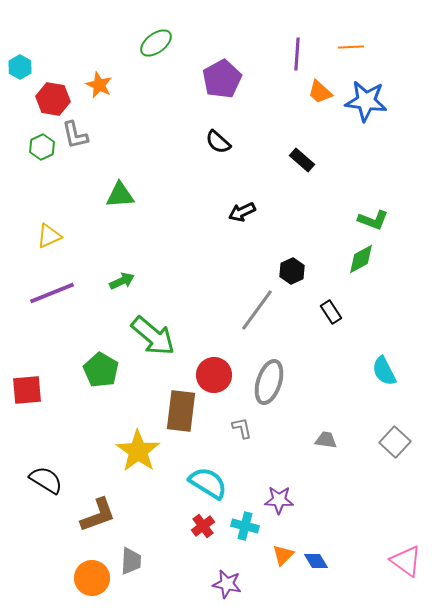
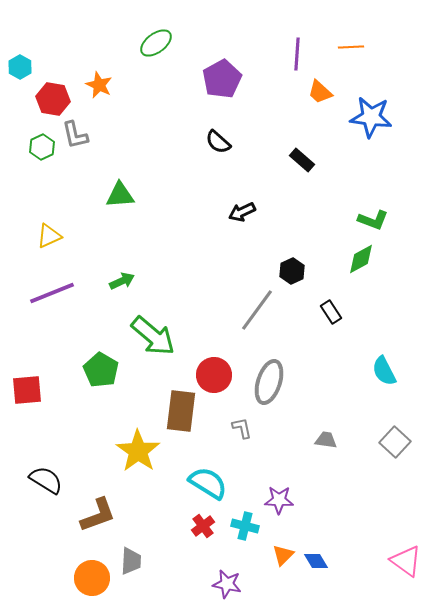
blue star at (366, 101): moved 5 px right, 16 px down
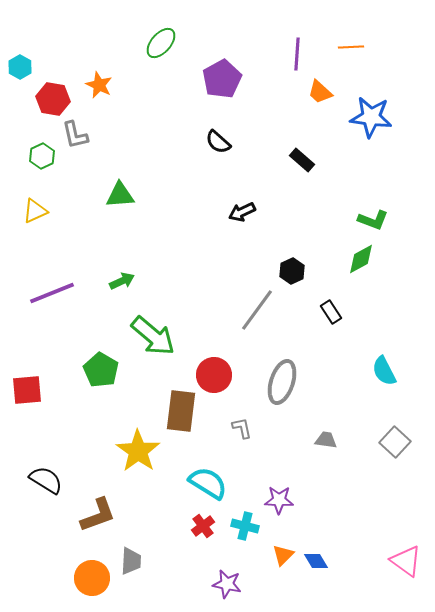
green ellipse at (156, 43): moved 5 px right; rotated 12 degrees counterclockwise
green hexagon at (42, 147): moved 9 px down
yellow triangle at (49, 236): moved 14 px left, 25 px up
gray ellipse at (269, 382): moved 13 px right
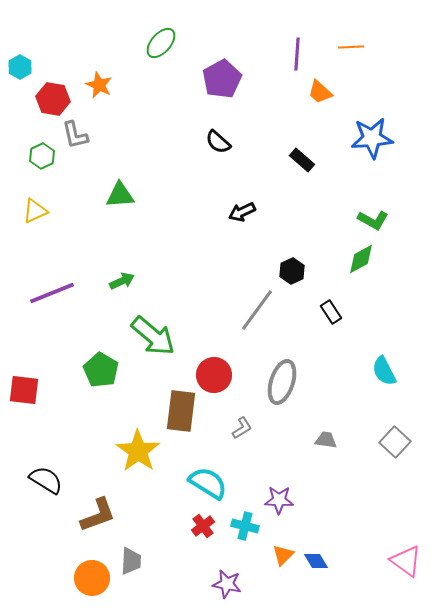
blue star at (371, 117): moved 1 px right, 21 px down; rotated 12 degrees counterclockwise
green L-shape at (373, 220): rotated 8 degrees clockwise
red square at (27, 390): moved 3 px left; rotated 12 degrees clockwise
gray L-shape at (242, 428): rotated 70 degrees clockwise
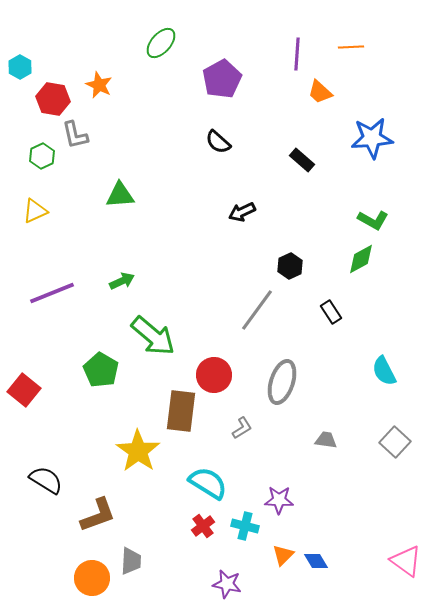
black hexagon at (292, 271): moved 2 px left, 5 px up
red square at (24, 390): rotated 32 degrees clockwise
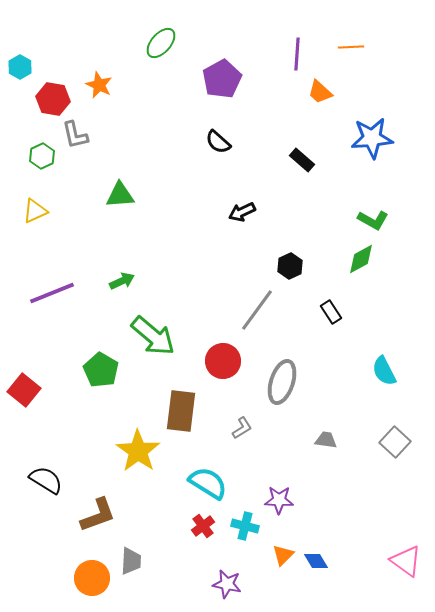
red circle at (214, 375): moved 9 px right, 14 px up
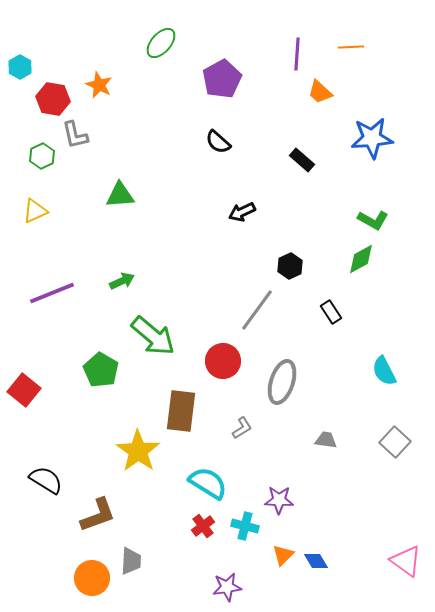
purple star at (227, 584): moved 3 px down; rotated 20 degrees counterclockwise
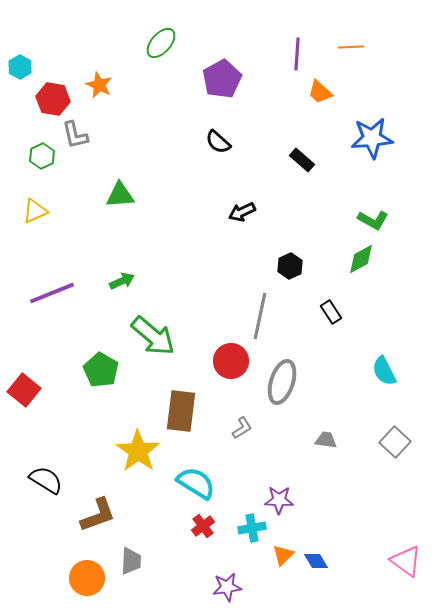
gray line at (257, 310): moved 3 px right, 6 px down; rotated 24 degrees counterclockwise
red circle at (223, 361): moved 8 px right
cyan semicircle at (208, 483): moved 12 px left
cyan cross at (245, 526): moved 7 px right, 2 px down; rotated 24 degrees counterclockwise
orange circle at (92, 578): moved 5 px left
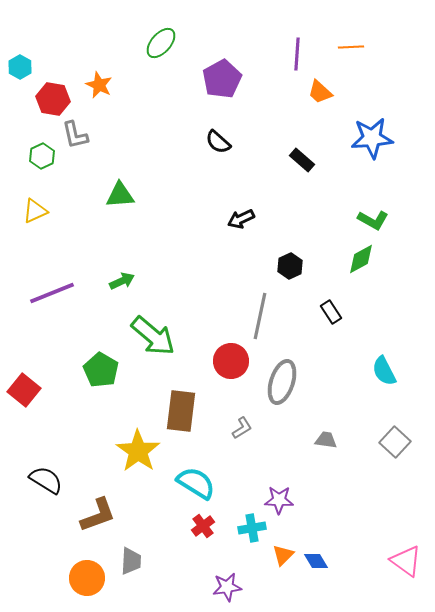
black arrow at (242, 212): moved 1 px left, 7 px down
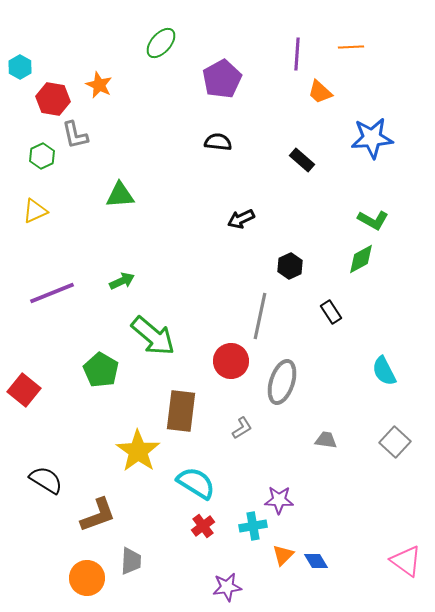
black semicircle at (218, 142): rotated 144 degrees clockwise
cyan cross at (252, 528): moved 1 px right, 2 px up
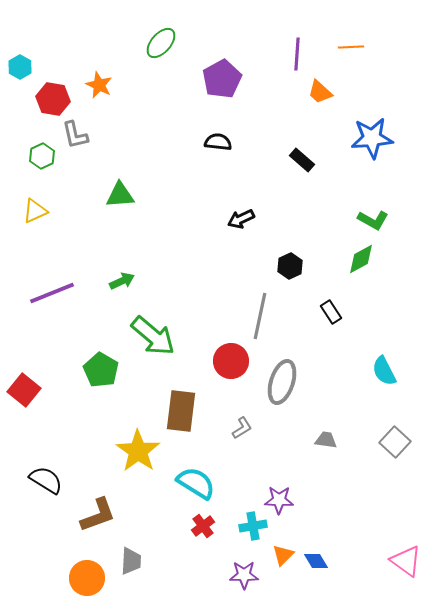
purple star at (227, 587): moved 17 px right, 12 px up; rotated 8 degrees clockwise
